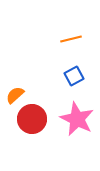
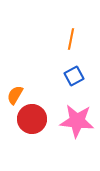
orange line: rotated 65 degrees counterclockwise
orange semicircle: rotated 18 degrees counterclockwise
pink star: moved 2 px down; rotated 20 degrees counterclockwise
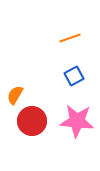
orange line: moved 1 px left, 1 px up; rotated 60 degrees clockwise
red circle: moved 2 px down
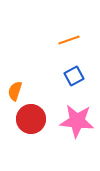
orange line: moved 1 px left, 2 px down
orange semicircle: moved 4 px up; rotated 12 degrees counterclockwise
red circle: moved 1 px left, 2 px up
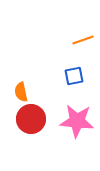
orange line: moved 14 px right
blue square: rotated 18 degrees clockwise
orange semicircle: moved 6 px right, 1 px down; rotated 30 degrees counterclockwise
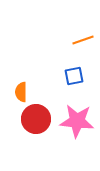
orange semicircle: rotated 12 degrees clockwise
red circle: moved 5 px right
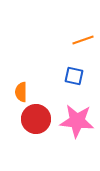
blue square: rotated 24 degrees clockwise
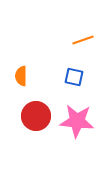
blue square: moved 1 px down
orange semicircle: moved 16 px up
red circle: moved 3 px up
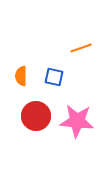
orange line: moved 2 px left, 8 px down
blue square: moved 20 px left
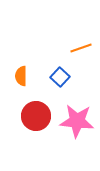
blue square: moved 6 px right; rotated 30 degrees clockwise
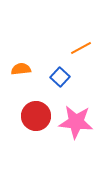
orange line: rotated 10 degrees counterclockwise
orange semicircle: moved 7 px up; rotated 84 degrees clockwise
pink star: moved 1 px left, 1 px down
